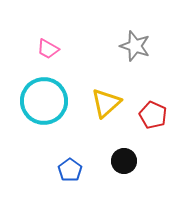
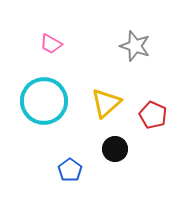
pink trapezoid: moved 3 px right, 5 px up
black circle: moved 9 px left, 12 px up
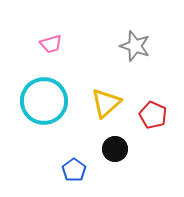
pink trapezoid: rotated 45 degrees counterclockwise
blue pentagon: moved 4 px right
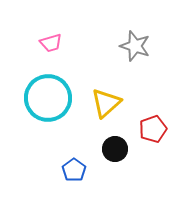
pink trapezoid: moved 1 px up
cyan circle: moved 4 px right, 3 px up
red pentagon: moved 14 px down; rotated 28 degrees clockwise
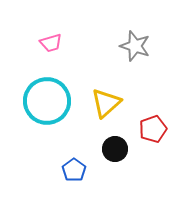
cyan circle: moved 1 px left, 3 px down
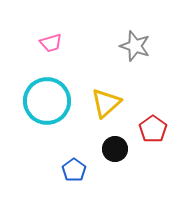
red pentagon: rotated 16 degrees counterclockwise
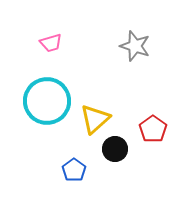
yellow triangle: moved 11 px left, 16 px down
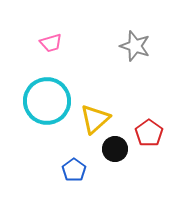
red pentagon: moved 4 px left, 4 px down
